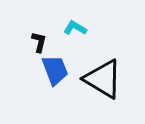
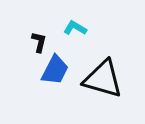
blue trapezoid: rotated 48 degrees clockwise
black triangle: rotated 15 degrees counterclockwise
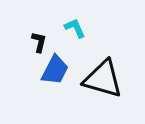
cyan L-shape: rotated 35 degrees clockwise
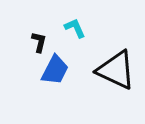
black triangle: moved 13 px right, 9 px up; rotated 9 degrees clockwise
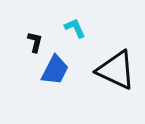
black L-shape: moved 4 px left
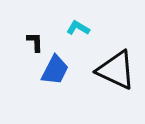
cyan L-shape: moved 3 px right; rotated 35 degrees counterclockwise
black L-shape: rotated 15 degrees counterclockwise
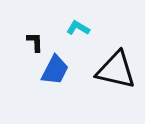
black triangle: rotated 12 degrees counterclockwise
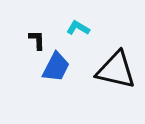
black L-shape: moved 2 px right, 2 px up
blue trapezoid: moved 1 px right, 3 px up
